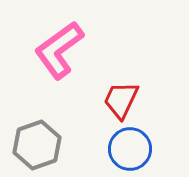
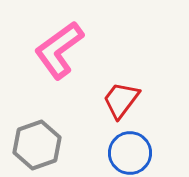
red trapezoid: rotated 12 degrees clockwise
blue circle: moved 4 px down
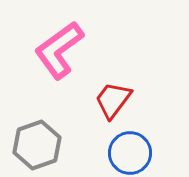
red trapezoid: moved 8 px left
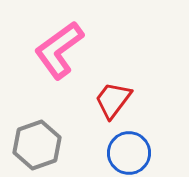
blue circle: moved 1 px left
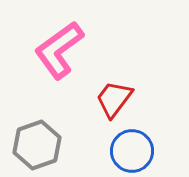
red trapezoid: moved 1 px right, 1 px up
blue circle: moved 3 px right, 2 px up
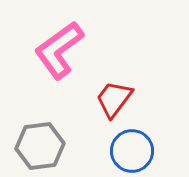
gray hexagon: moved 3 px right, 1 px down; rotated 12 degrees clockwise
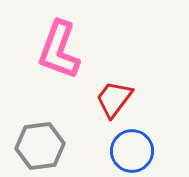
pink L-shape: rotated 34 degrees counterclockwise
